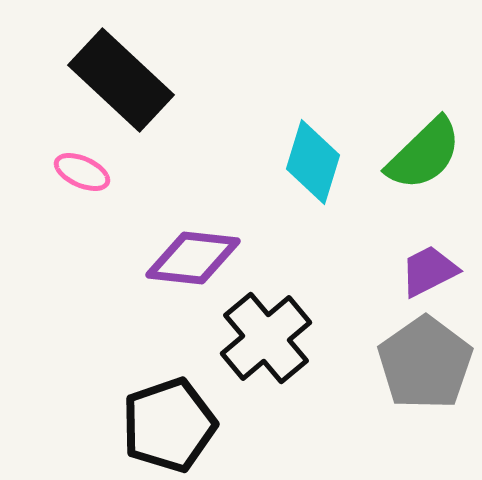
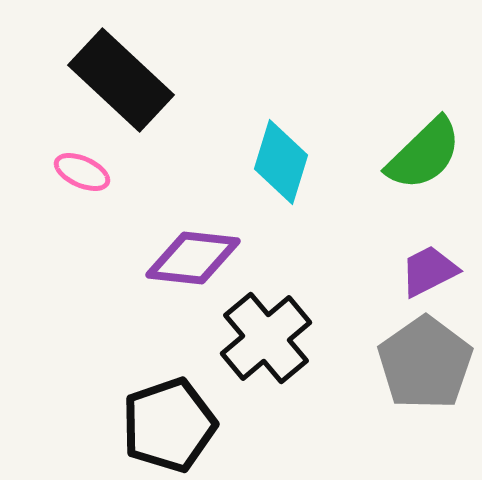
cyan diamond: moved 32 px left
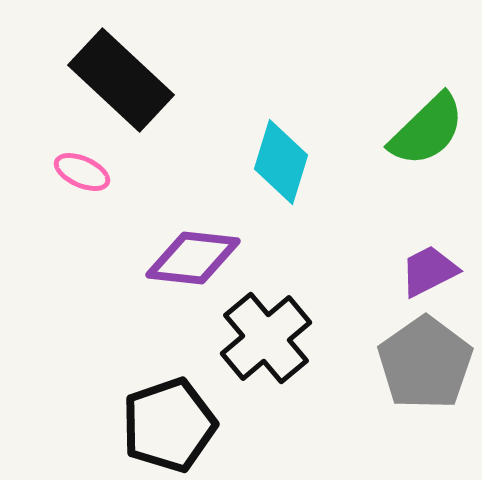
green semicircle: moved 3 px right, 24 px up
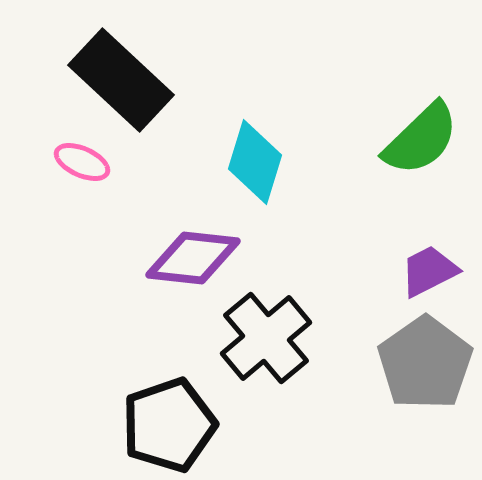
green semicircle: moved 6 px left, 9 px down
cyan diamond: moved 26 px left
pink ellipse: moved 10 px up
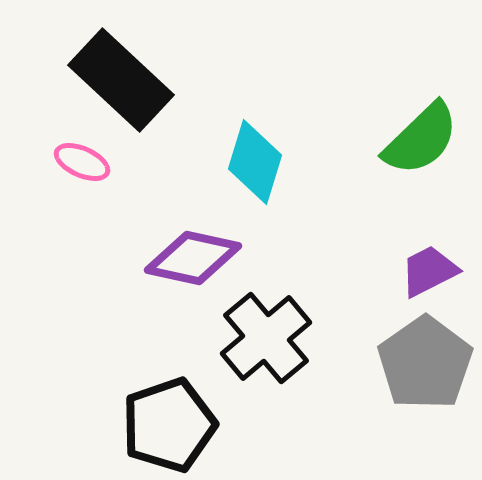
purple diamond: rotated 6 degrees clockwise
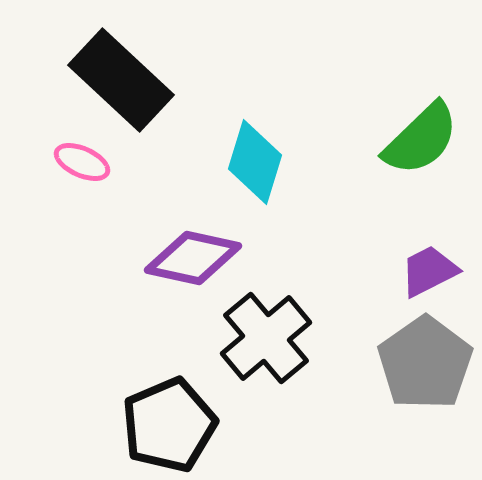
black pentagon: rotated 4 degrees counterclockwise
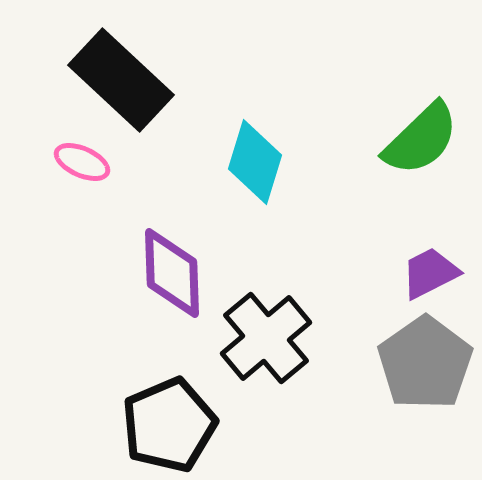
purple diamond: moved 21 px left, 15 px down; rotated 76 degrees clockwise
purple trapezoid: moved 1 px right, 2 px down
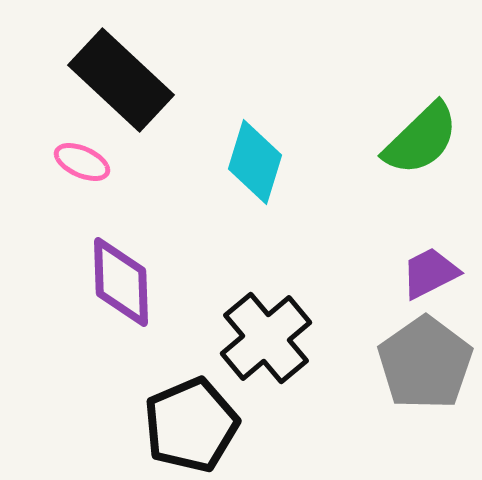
purple diamond: moved 51 px left, 9 px down
black pentagon: moved 22 px right
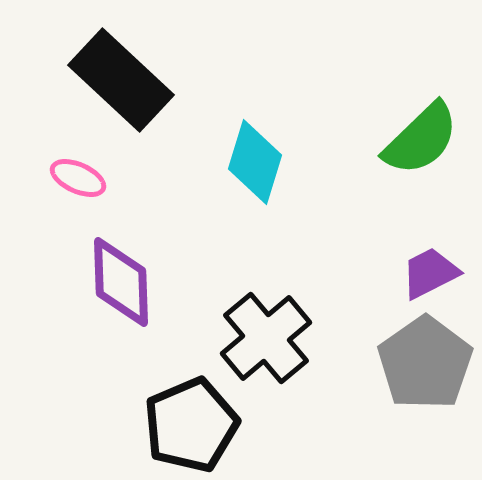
pink ellipse: moved 4 px left, 16 px down
